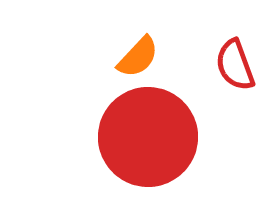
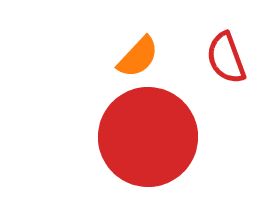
red semicircle: moved 9 px left, 7 px up
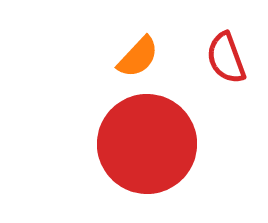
red circle: moved 1 px left, 7 px down
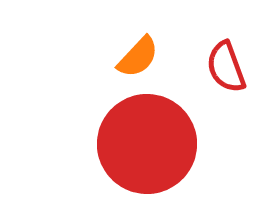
red semicircle: moved 9 px down
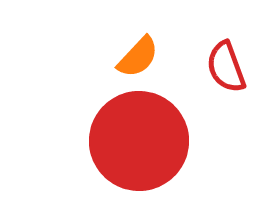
red circle: moved 8 px left, 3 px up
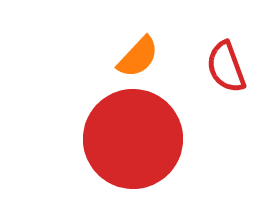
red circle: moved 6 px left, 2 px up
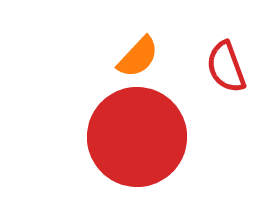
red circle: moved 4 px right, 2 px up
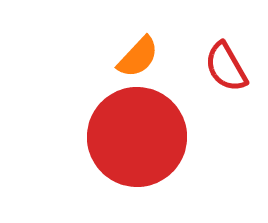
red semicircle: rotated 10 degrees counterclockwise
